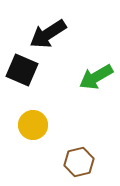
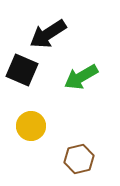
green arrow: moved 15 px left
yellow circle: moved 2 px left, 1 px down
brown hexagon: moved 3 px up
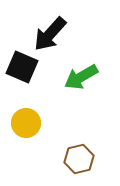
black arrow: moved 2 px right; rotated 15 degrees counterclockwise
black square: moved 3 px up
yellow circle: moved 5 px left, 3 px up
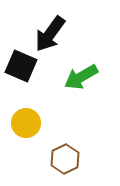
black arrow: rotated 6 degrees counterclockwise
black square: moved 1 px left, 1 px up
brown hexagon: moved 14 px left; rotated 12 degrees counterclockwise
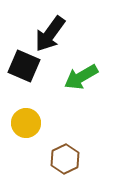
black square: moved 3 px right
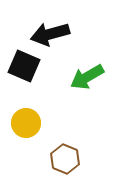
black arrow: rotated 39 degrees clockwise
green arrow: moved 6 px right
brown hexagon: rotated 12 degrees counterclockwise
